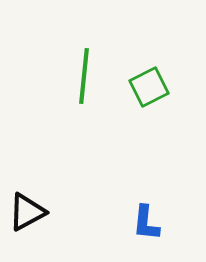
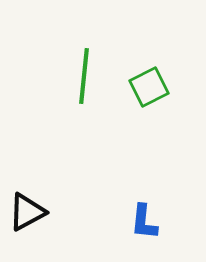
blue L-shape: moved 2 px left, 1 px up
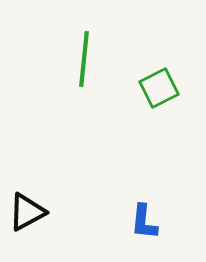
green line: moved 17 px up
green square: moved 10 px right, 1 px down
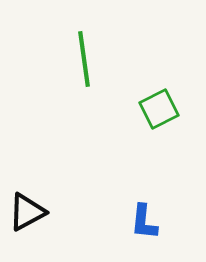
green line: rotated 14 degrees counterclockwise
green square: moved 21 px down
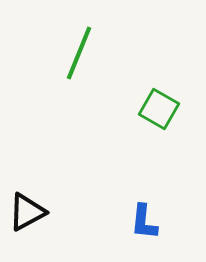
green line: moved 5 px left, 6 px up; rotated 30 degrees clockwise
green square: rotated 33 degrees counterclockwise
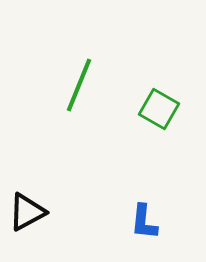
green line: moved 32 px down
